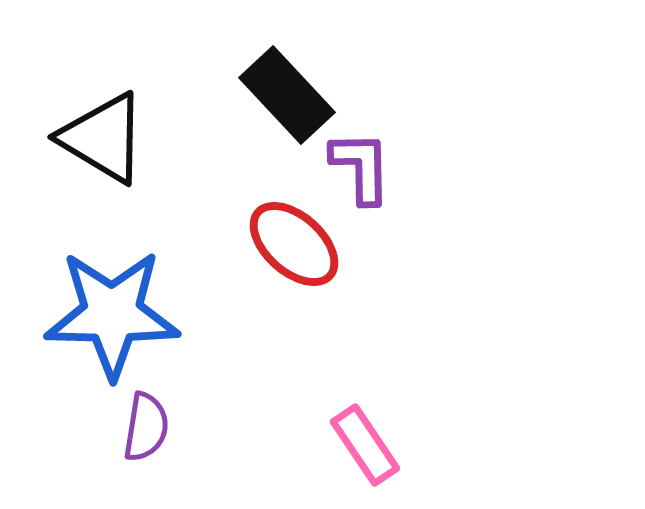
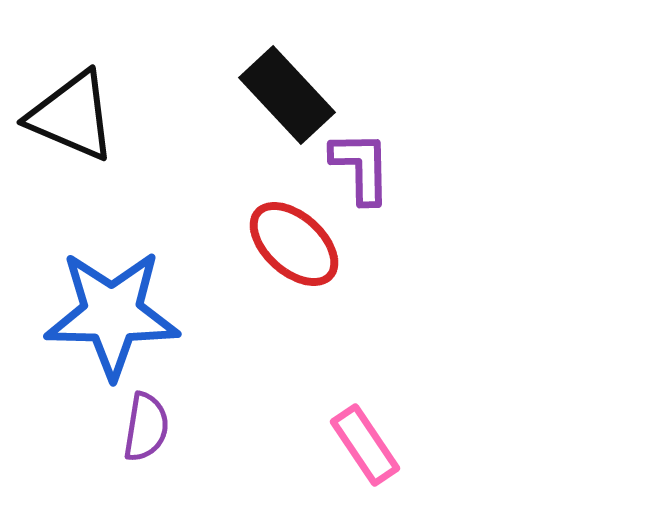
black triangle: moved 31 px left, 22 px up; rotated 8 degrees counterclockwise
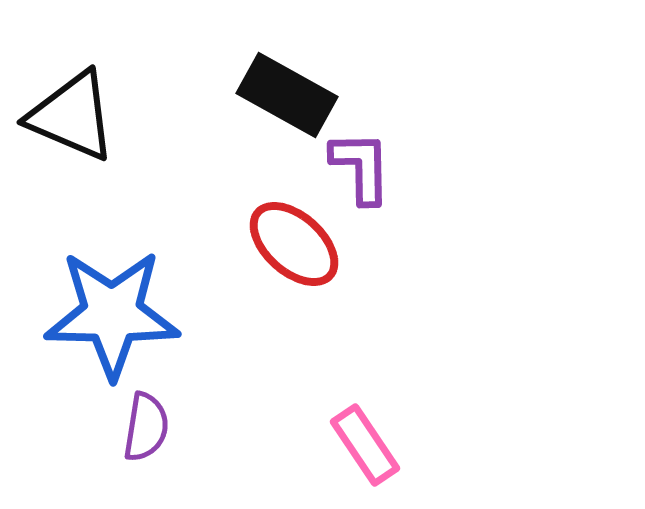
black rectangle: rotated 18 degrees counterclockwise
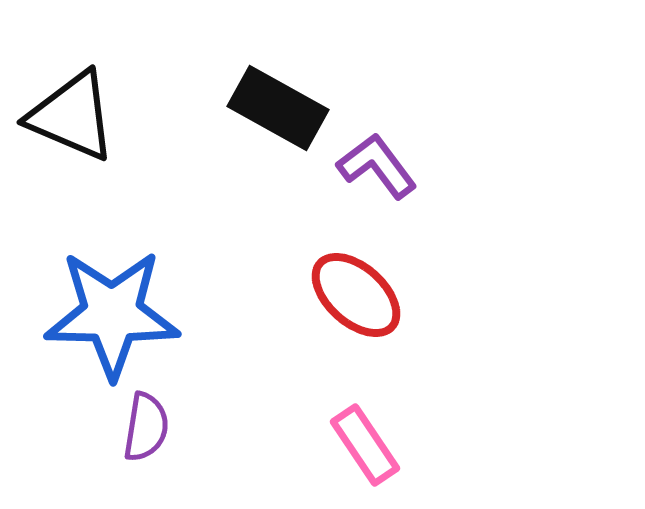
black rectangle: moved 9 px left, 13 px down
purple L-shape: moved 16 px right, 1 px up; rotated 36 degrees counterclockwise
red ellipse: moved 62 px right, 51 px down
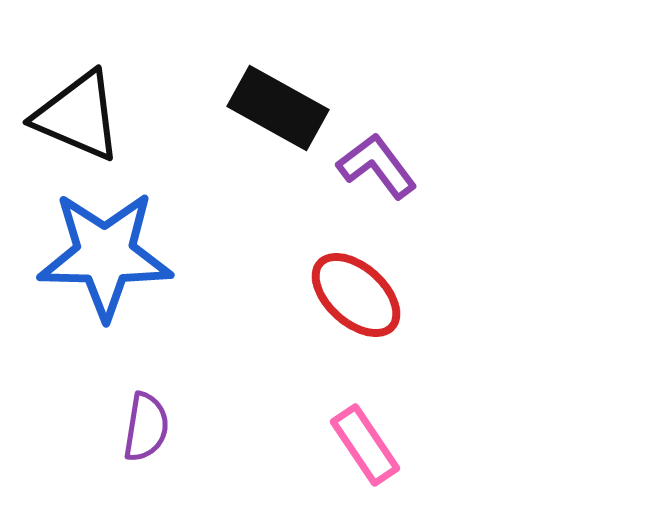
black triangle: moved 6 px right
blue star: moved 7 px left, 59 px up
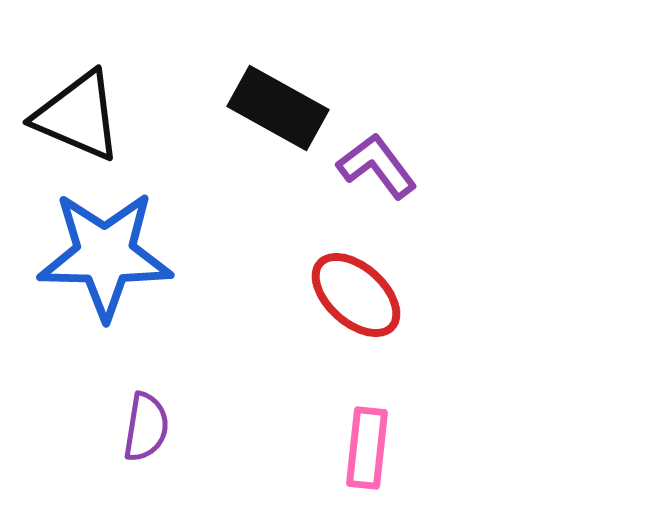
pink rectangle: moved 2 px right, 3 px down; rotated 40 degrees clockwise
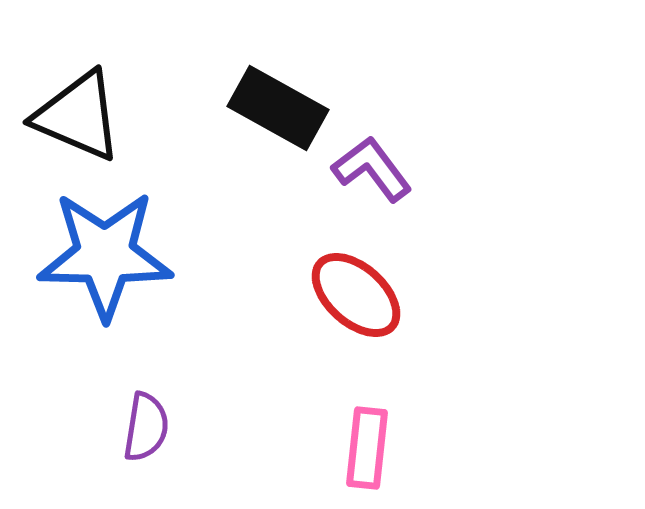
purple L-shape: moved 5 px left, 3 px down
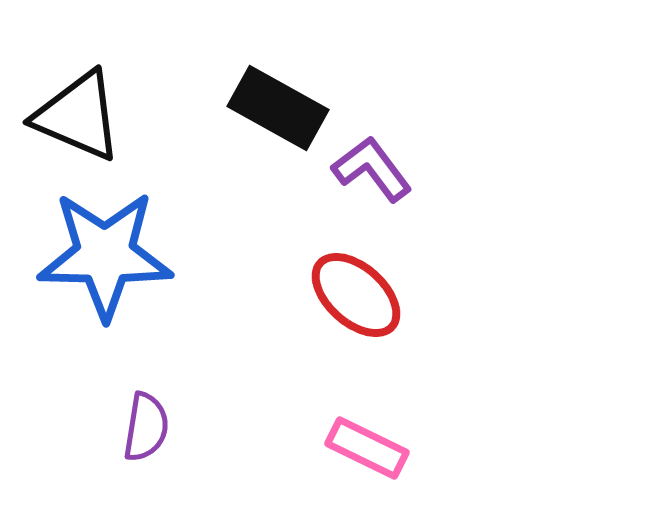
pink rectangle: rotated 70 degrees counterclockwise
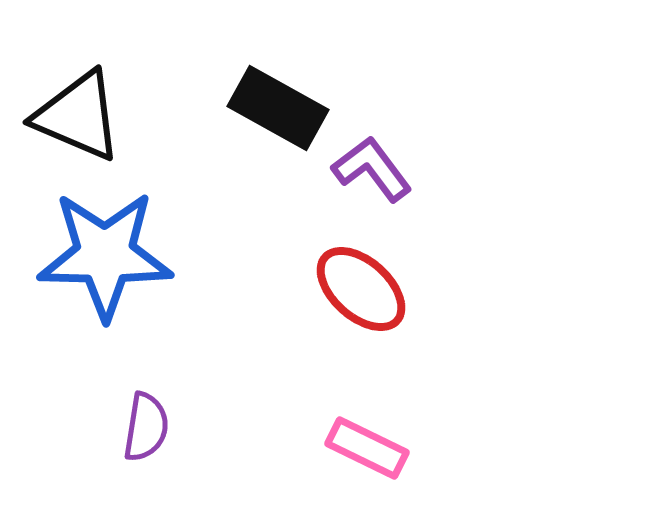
red ellipse: moved 5 px right, 6 px up
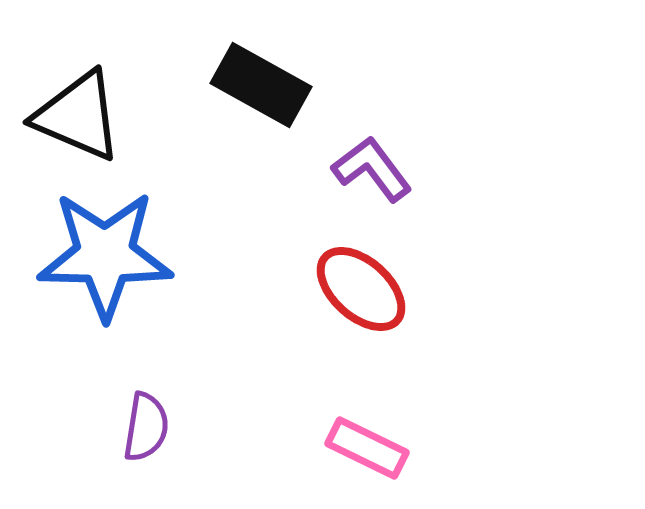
black rectangle: moved 17 px left, 23 px up
